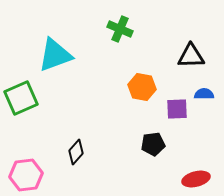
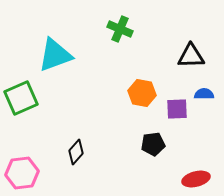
orange hexagon: moved 6 px down
pink hexagon: moved 4 px left, 2 px up
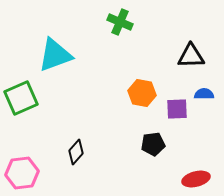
green cross: moved 7 px up
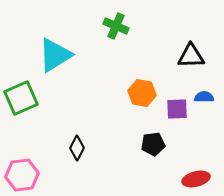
green cross: moved 4 px left, 4 px down
cyan triangle: rotated 12 degrees counterclockwise
blue semicircle: moved 3 px down
black diamond: moved 1 px right, 4 px up; rotated 15 degrees counterclockwise
pink hexagon: moved 2 px down
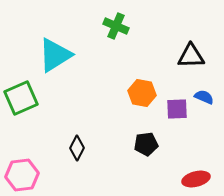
blue semicircle: rotated 24 degrees clockwise
black pentagon: moved 7 px left
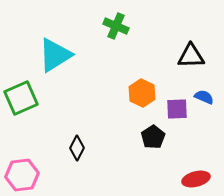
orange hexagon: rotated 16 degrees clockwise
black pentagon: moved 7 px right, 7 px up; rotated 25 degrees counterclockwise
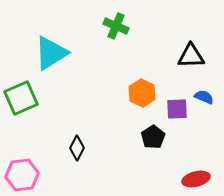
cyan triangle: moved 4 px left, 2 px up
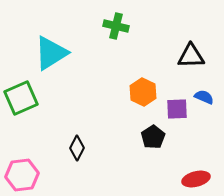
green cross: rotated 10 degrees counterclockwise
orange hexagon: moved 1 px right, 1 px up
